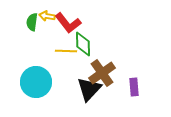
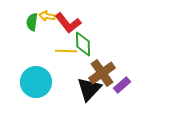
purple rectangle: moved 12 px left, 2 px up; rotated 54 degrees clockwise
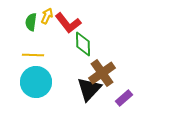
yellow arrow: rotated 105 degrees clockwise
green semicircle: moved 1 px left
yellow line: moved 33 px left, 4 px down
purple rectangle: moved 2 px right, 13 px down
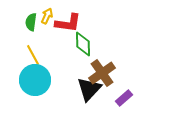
red L-shape: rotated 44 degrees counterclockwise
yellow line: rotated 60 degrees clockwise
cyan circle: moved 1 px left, 2 px up
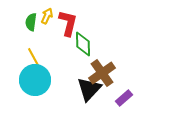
red L-shape: rotated 84 degrees counterclockwise
yellow line: moved 1 px right, 3 px down
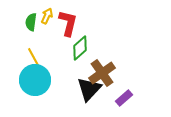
green diamond: moved 3 px left, 4 px down; rotated 50 degrees clockwise
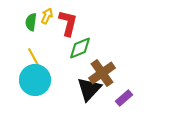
green diamond: rotated 20 degrees clockwise
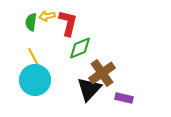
yellow arrow: rotated 126 degrees counterclockwise
purple rectangle: rotated 54 degrees clockwise
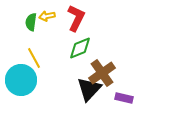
red L-shape: moved 8 px right, 5 px up; rotated 12 degrees clockwise
cyan circle: moved 14 px left
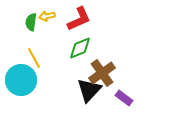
red L-shape: moved 3 px right, 1 px down; rotated 40 degrees clockwise
black triangle: moved 1 px down
purple rectangle: rotated 24 degrees clockwise
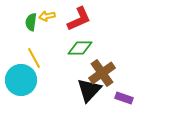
green diamond: rotated 20 degrees clockwise
purple rectangle: rotated 18 degrees counterclockwise
